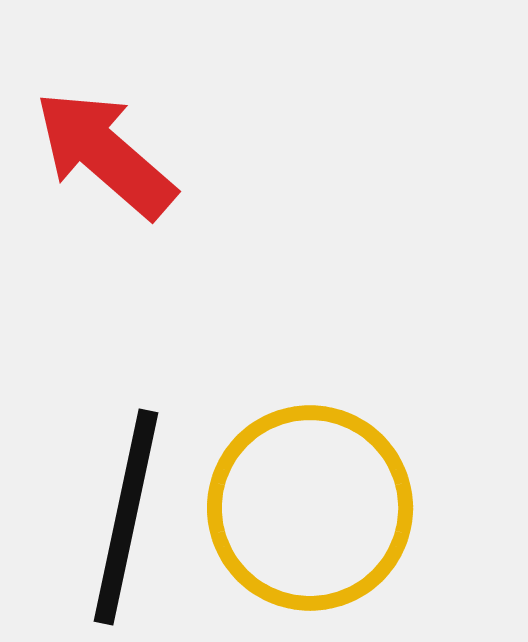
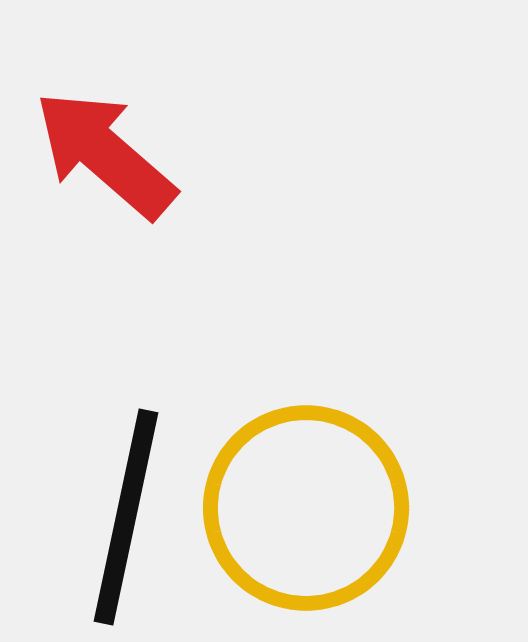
yellow circle: moved 4 px left
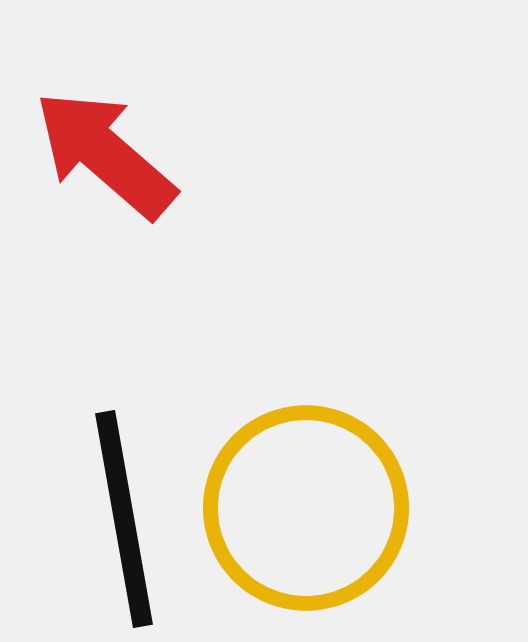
black line: moved 2 px left, 2 px down; rotated 22 degrees counterclockwise
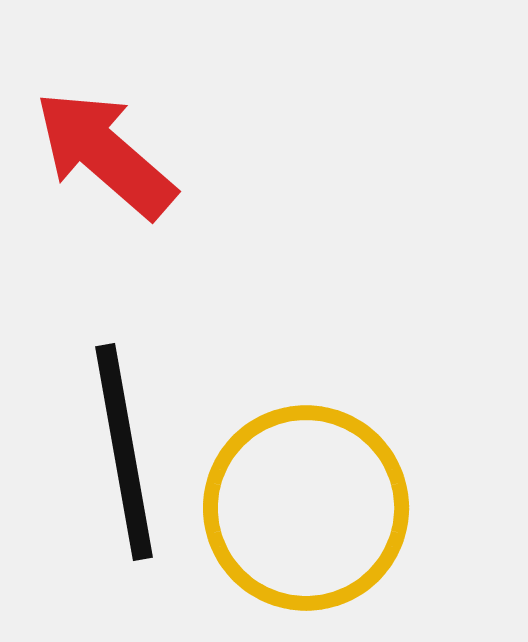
black line: moved 67 px up
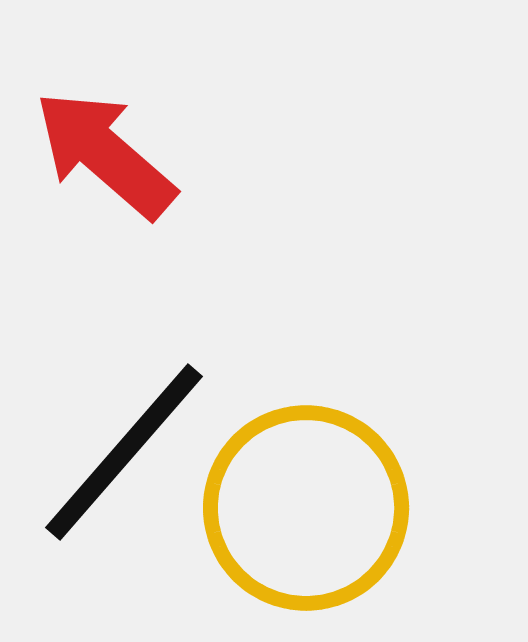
black line: rotated 51 degrees clockwise
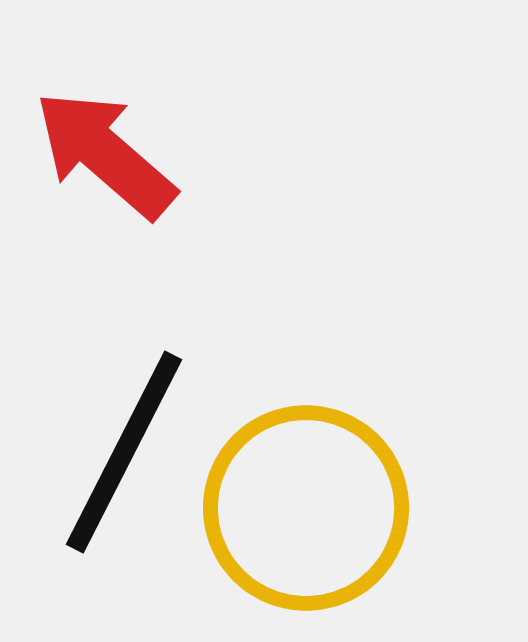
black line: rotated 14 degrees counterclockwise
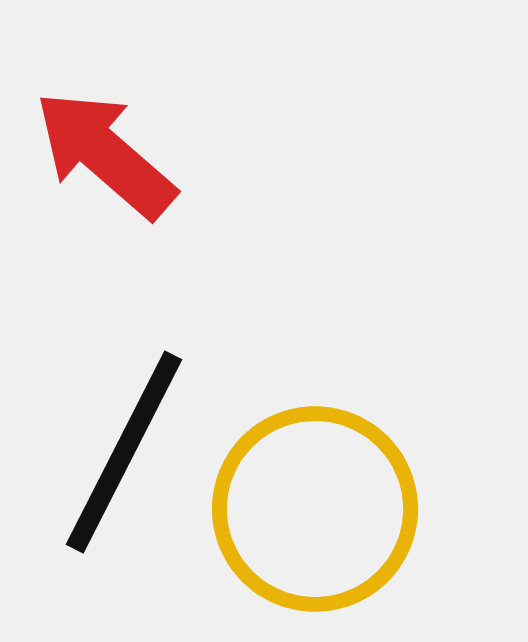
yellow circle: moved 9 px right, 1 px down
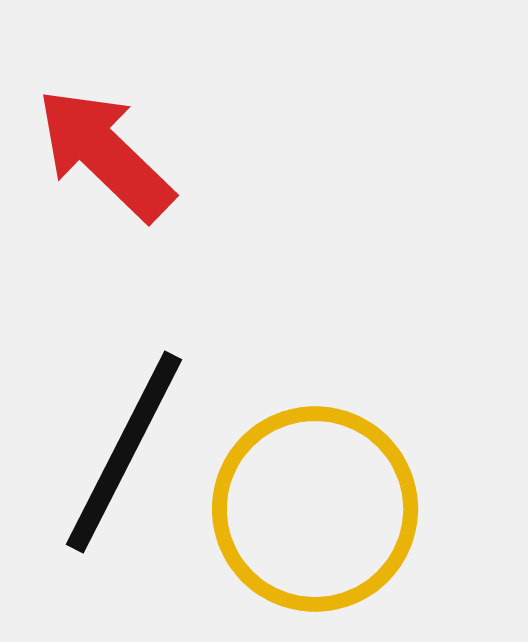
red arrow: rotated 3 degrees clockwise
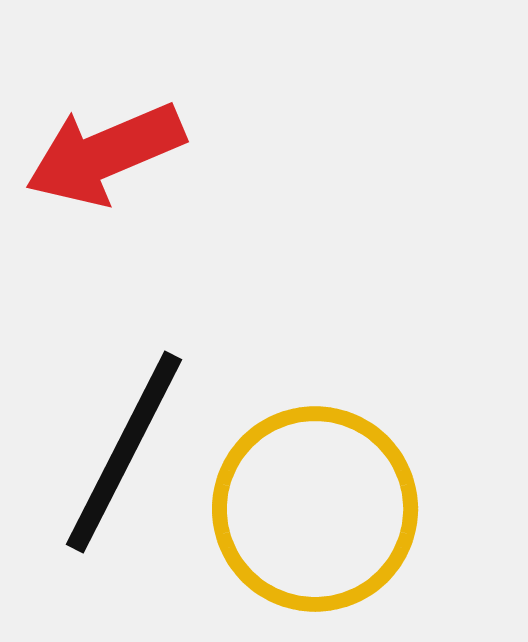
red arrow: rotated 67 degrees counterclockwise
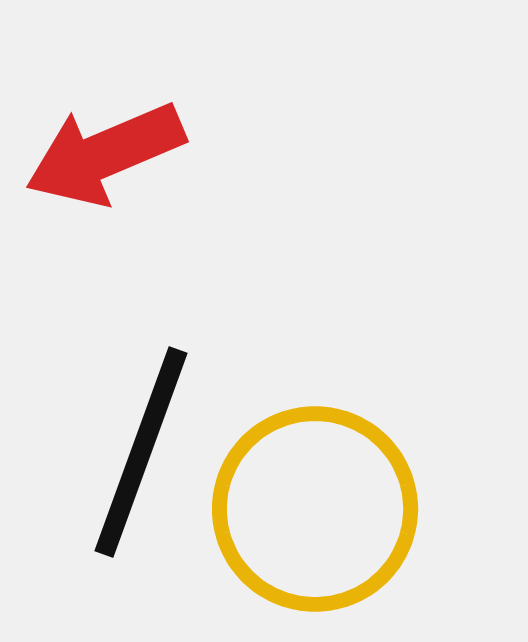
black line: moved 17 px right; rotated 7 degrees counterclockwise
